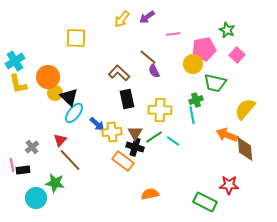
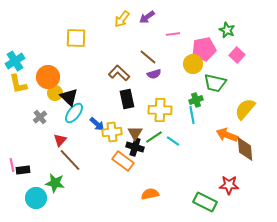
purple semicircle at (154, 71): moved 3 px down; rotated 80 degrees counterclockwise
gray cross at (32, 147): moved 8 px right, 30 px up
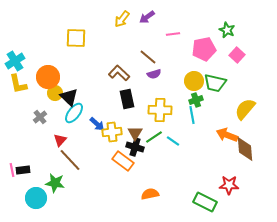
yellow circle at (193, 64): moved 1 px right, 17 px down
pink line at (12, 165): moved 5 px down
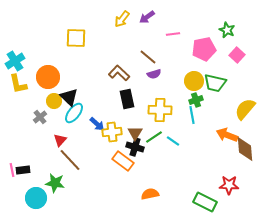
yellow circle at (55, 93): moved 1 px left, 8 px down
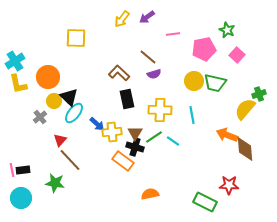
green cross at (196, 100): moved 63 px right, 6 px up
cyan circle at (36, 198): moved 15 px left
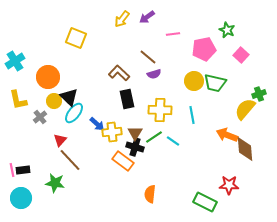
yellow square at (76, 38): rotated 20 degrees clockwise
pink square at (237, 55): moved 4 px right
yellow L-shape at (18, 84): moved 16 px down
orange semicircle at (150, 194): rotated 72 degrees counterclockwise
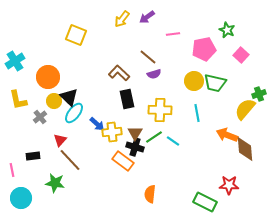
yellow square at (76, 38): moved 3 px up
cyan line at (192, 115): moved 5 px right, 2 px up
black rectangle at (23, 170): moved 10 px right, 14 px up
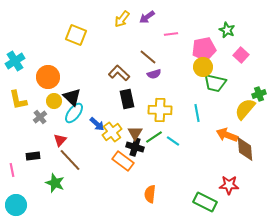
pink line at (173, 34): moved 2 px left
yellow circle at (194, 81): moved 9 px right, 14 px up
black triangle at (69, 97): moved 3 px right
yellow cross at (112, 132): rotated 30 degrees counterclockwise
green star at (55, 183): rotated 12 degrees clockwise
cyan circle at (21, 198): moved 5 px left, 7 px down
